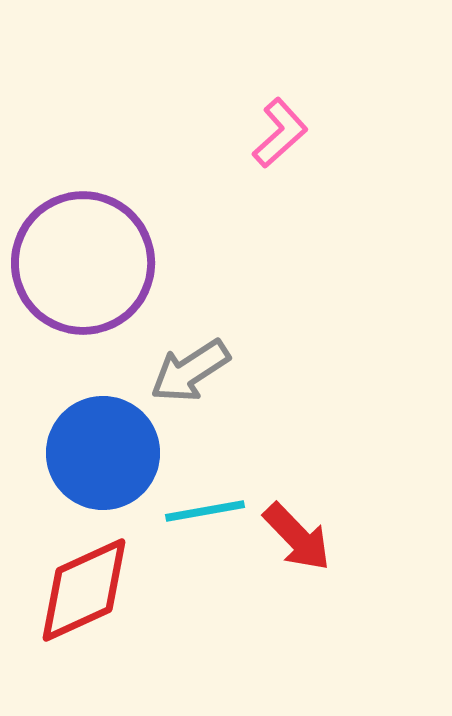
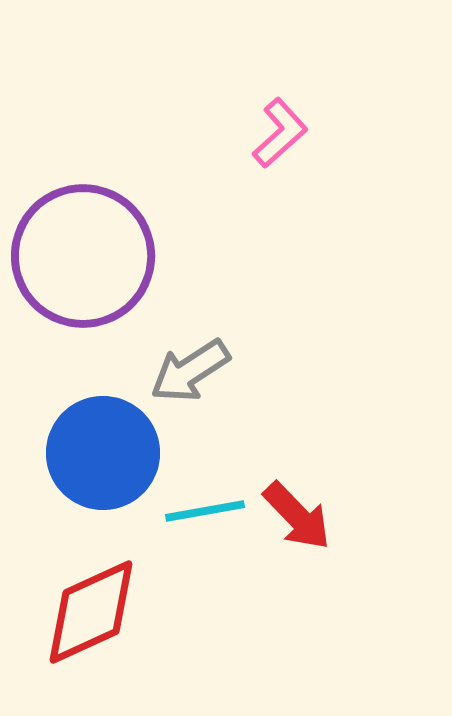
purple circle: moved 7 px up
red arrow: moved 21 px up
red diamond: moved 7 px right, 22 px down
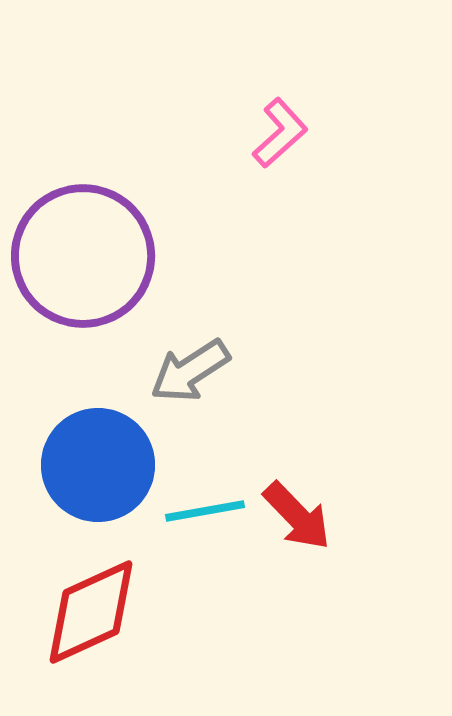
blue circle: moved 5 px left, 12 px down
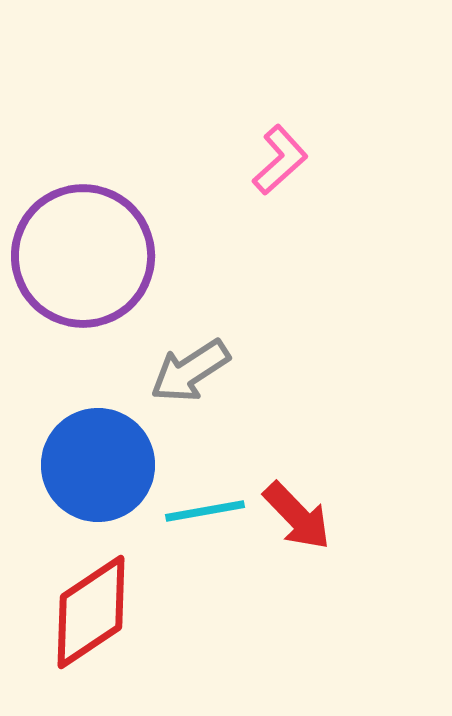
pink L-shape: moved 27 px down
red diamond: rotated 9 degrees counterclockwise
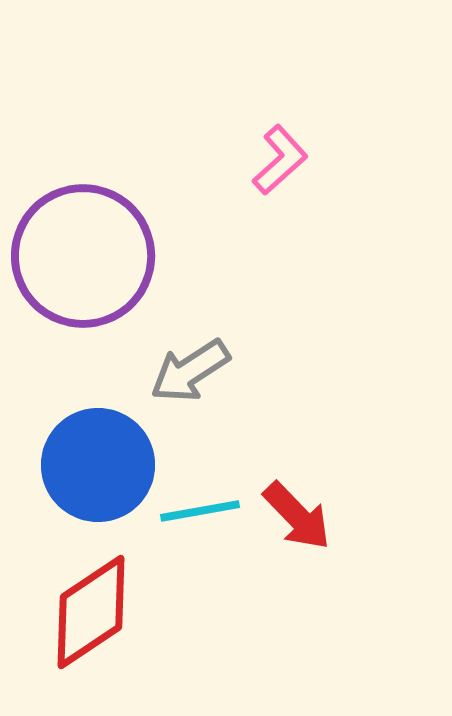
cyan line: moved 5 px left
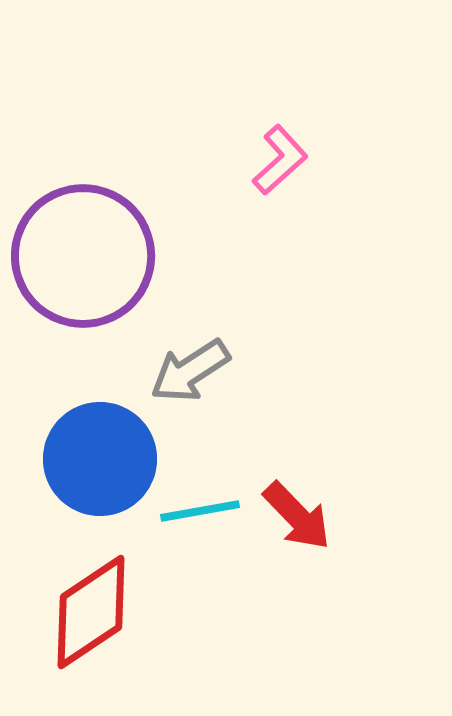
blue circle: moved 2 px right, 6 px up
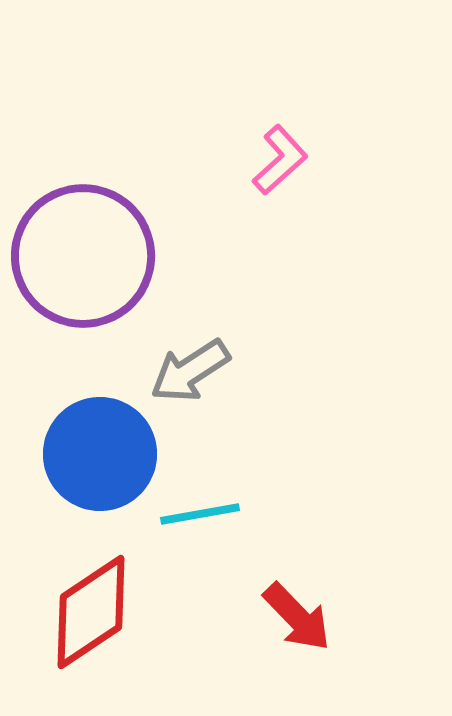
blue circle: moved 5 px up
cyan line: moved 3 px down
red arrow: moved 101 px down
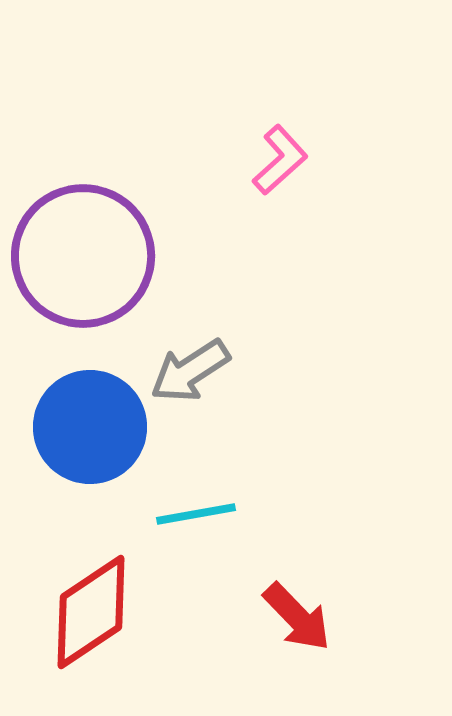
blue circle: moved 10 px left, 27 px up
cyan line: moved 4 px left
